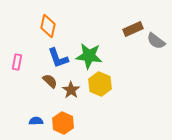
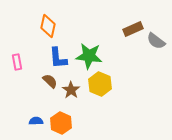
blue L-shape: rotated 15 degrees clockwise
pink rectangle: rotated 21 degrees counterclockwise
orange hexagon: moved 2 px left
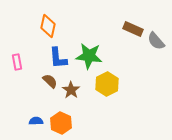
brown rectangle: rotated 48 degrees clockwise
gray semicircle: rotated 12 degrees clockwise
yellow hexagon: moved 7 px right; rotated 10 degrees clockwise
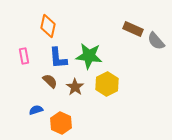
pink rectangle: moved 7 px right, 6 px up
brown star: moved 4 px right, 3 px up
blue semicircle: moved 11 px up; rotated 16 degrees counterclockwise
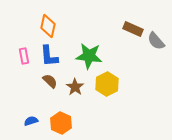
blue L-shape: moved 9 px left, 2 px up
blue semicircle: moved 5 px left, 11 px down
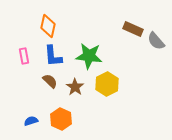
blue L-shape: moved 4 px right
orange hexagon: moved 4 px up
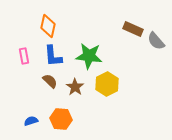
orange hexagon: rotated 20 degrees counterclockwise
